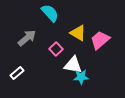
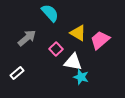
white triangle: moved 3 px up
cyan star: rotated 21 degrees clockwise
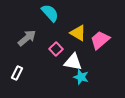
white rectangle: rotated 24 degrees counterclockwise
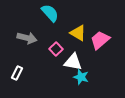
gray arrow: rotated 54 degrees clockwise
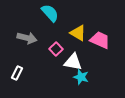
pink trapezoid: rotated 65 degrees clockwise
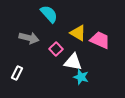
cyan semicircle: moved 1 px left, 1 px down
gray arrow: moved 2 px right
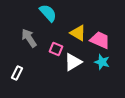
cyan semicircle: moved 1 px left, 1 px up
gray arrow: rotated 138 degrees counterclockwise
pink square: rotated 24 degrees counterclockwise
white triangle: rotated 42 degrees counterclockwise
cyan star: moved 21 px right, 15 px up
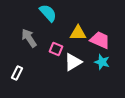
yellow triangle: rotated 30 degrees counterclockwise
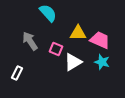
gray arrow: moved 1 px right, 3 px down
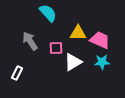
pink square: moved 1 px up; rotated 24 degrees counterclockwise
cyan star: rotated 21 degrees counterclockwise
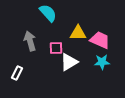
gray arrow: rotated 18 degrees clockwise
white triangle: moved 4 px left
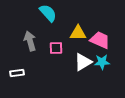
white triangle: moved 14 px right
white rectangle: rotated 56 degrees clockwise
